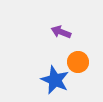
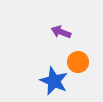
blue star: moved 1 px left, 1 px down
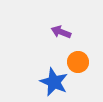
blue star: moved 1 px down
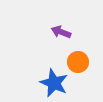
blue star: moved 1 px down
